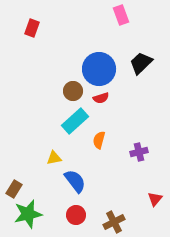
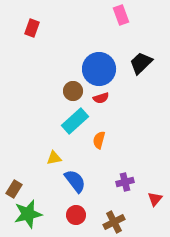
purple cross: moved 14 px left, 30 px down
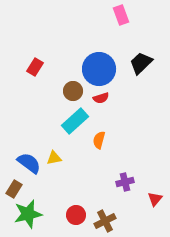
red rectangle: moved 3 px right, 39 px down; rotated 12 degrees clockwise
blue semicircle: moved 46 px left, 18 px up; rotated 15 degrees counterclockwise
brown cross: moved 9 px left, 1 px up
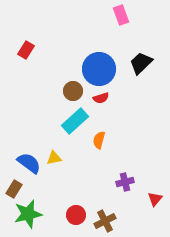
red rectangle: moved 9 px left, 17 px up
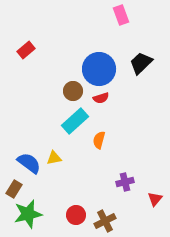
red rectangle: rotated 18 degrees clockwise
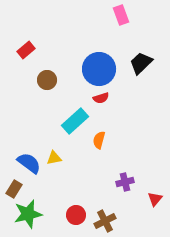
brown circle: moved 26 px left, 11 px up
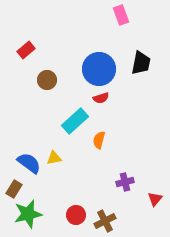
black trapezoid: rotated 145 degrees clockwise
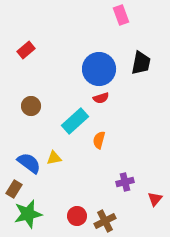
brown circle: moved 16 px left, 26 px down
red circle: moved 1 px right, 1 px down
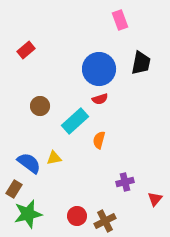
pink rectangle: moved 1 px left, 5 px down
red semicircle: moved 1 px left, 1 px down
brown circle: moved 9 px right
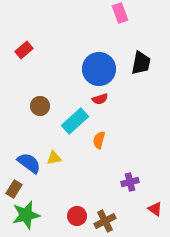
pink rectangle: moved 7 px up
red rectangle: moved 2 px left
purple cross: moved 5 px right
red triangle: moved 10 px down; rotated 35 degrees counterclockwise
green star: moved 2 px left, 1 px down
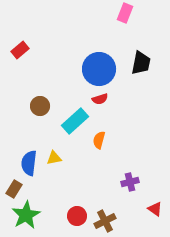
pink rectangle: moved 5 px right; rotated 42 degrees clockwise
red rectangle: moved 4 px left
blue semicircle: rotated 120 degrees counterclockwise
green star: rotated 16 degrees counterclockwise
